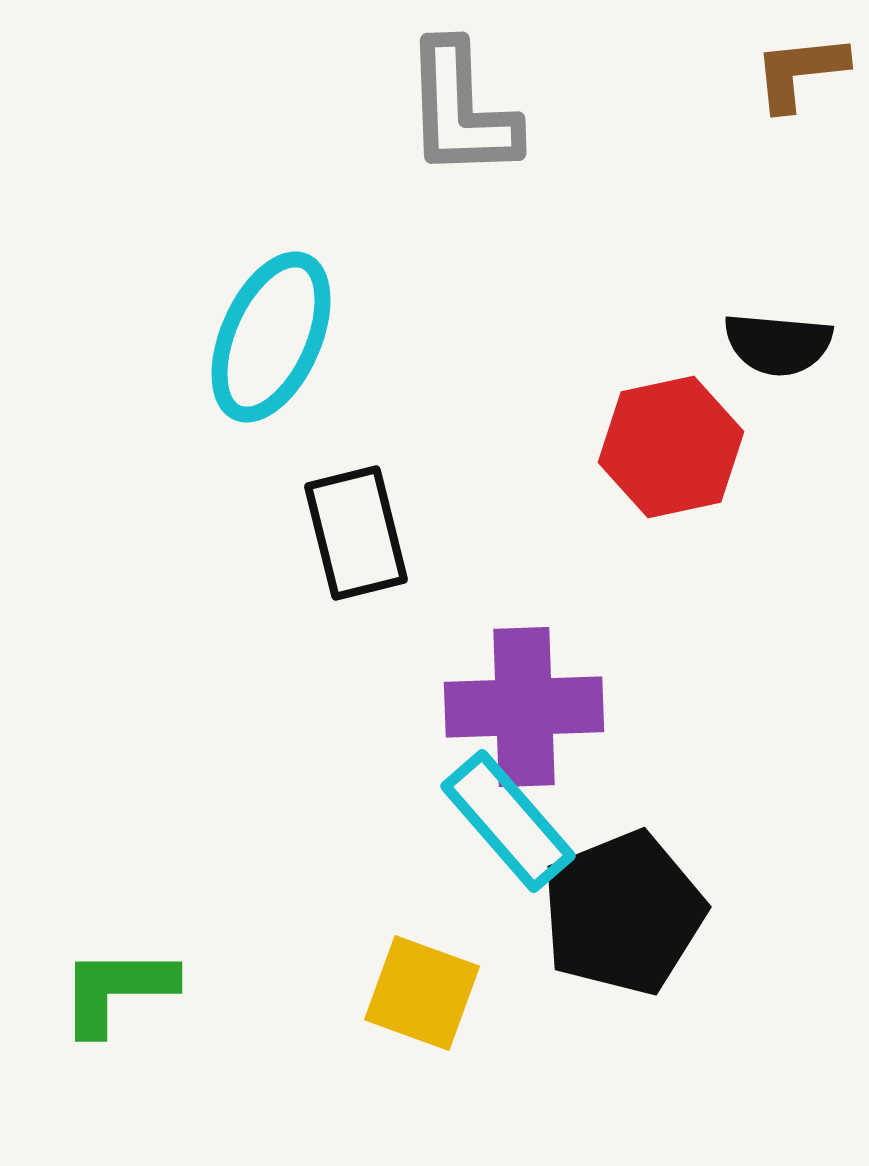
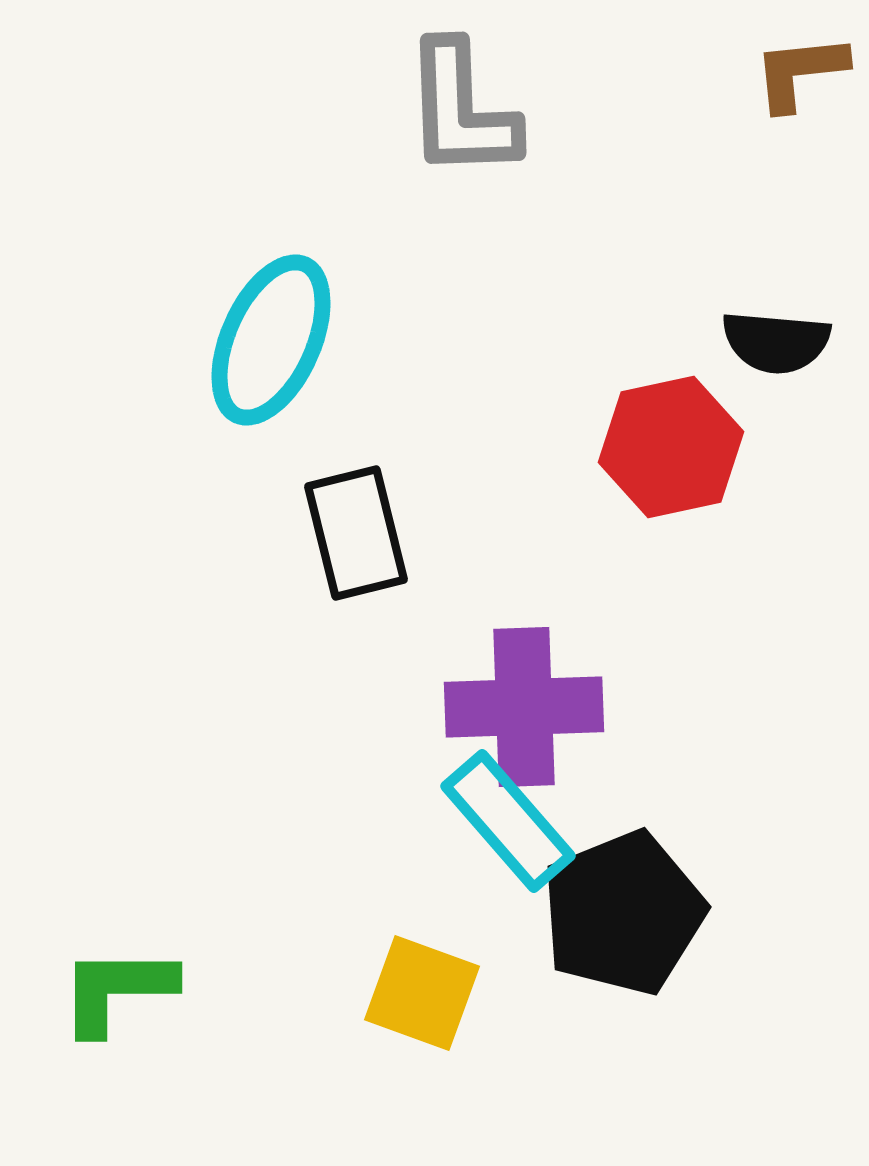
cyan ellipse: moved 3 px down
black semicircle: moved 2 px left, 2 px up
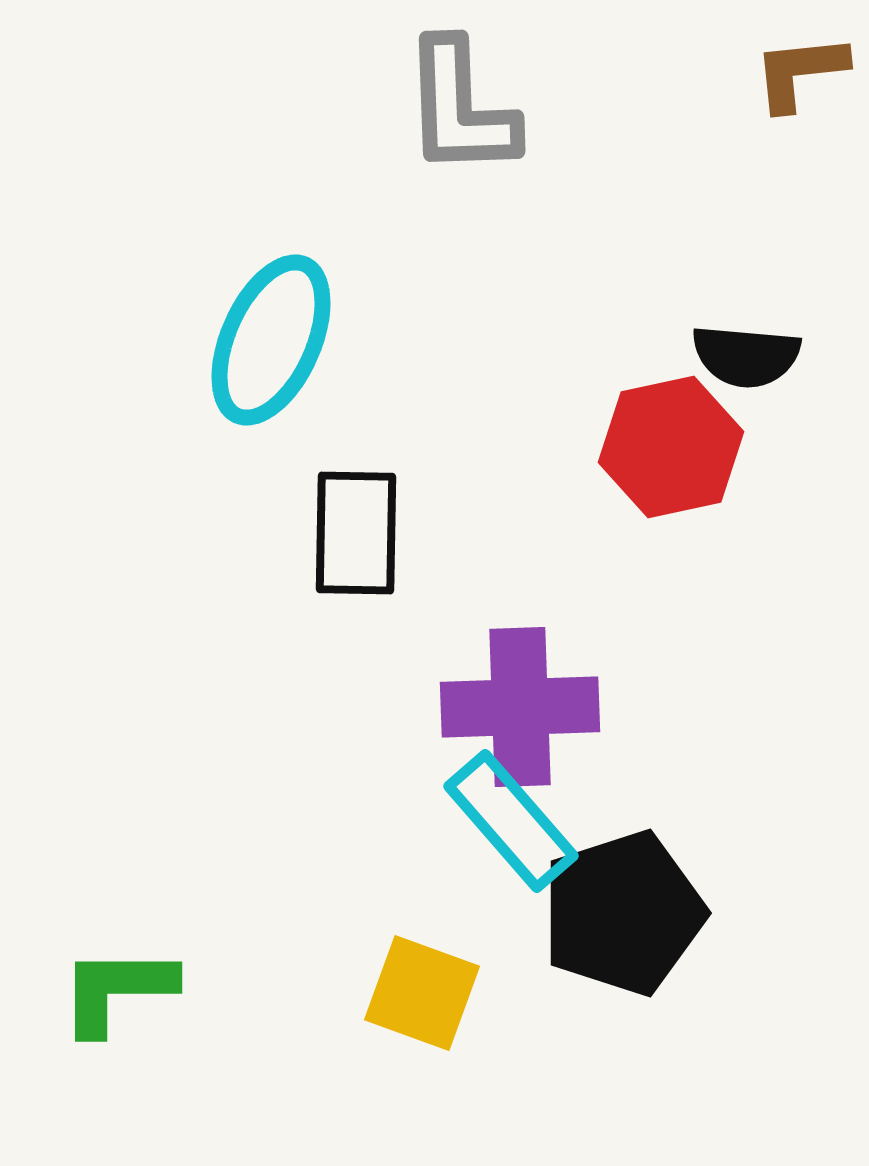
gray L-shape: moved 1 px left, 2 px up
black semicircle: moved 30 px left, 14 px down
black rectangle: rotated 15 degrees clockwise
purple cross: moved 4 px left
cyan rectangle: moved 3 px right
black pentagon: rotated 4 degrees clockwise
